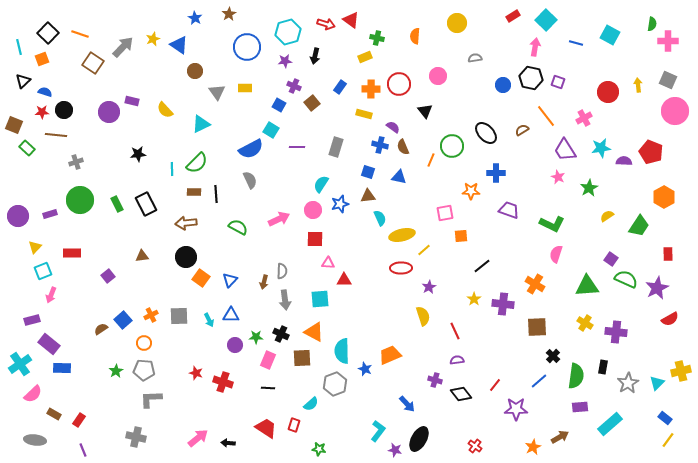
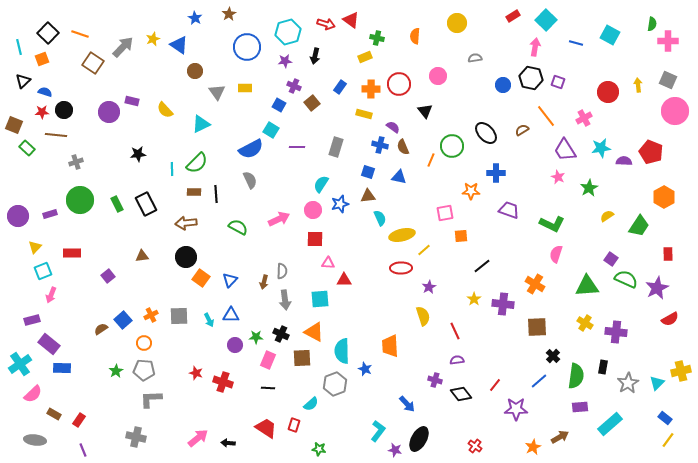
orange trapezoid at (390, 355): moved 9 px up; rotated 70 degrees counterclockwise
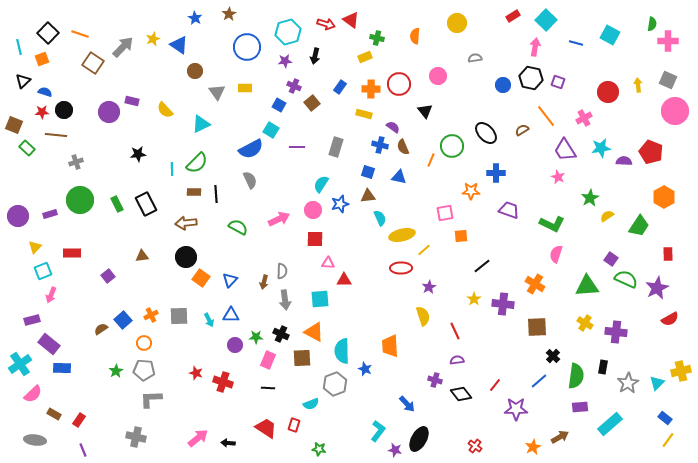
green star at (589, 188): moved 1 px right, 10 px down
cyan semicircle at (311, 404): rotated 21 degrees clockwise
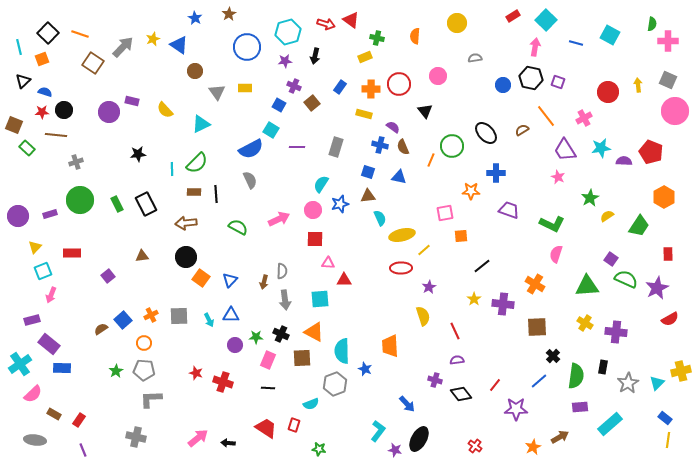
yellow line at (668, 440): rotated 28 degrees counterclockwise
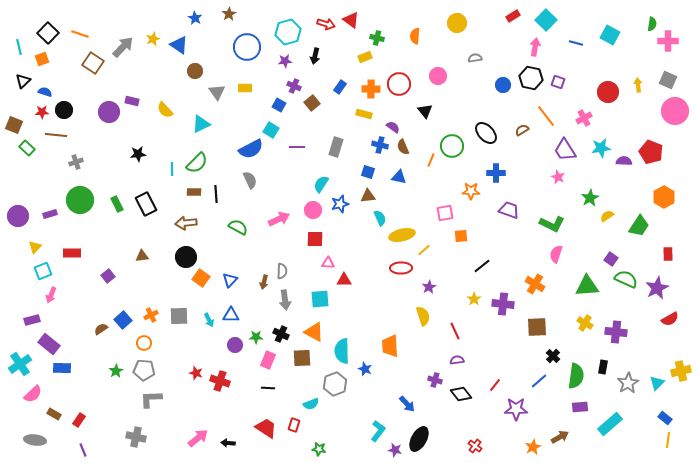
red cross at (223, 382): moved 3 px left, 1 px up
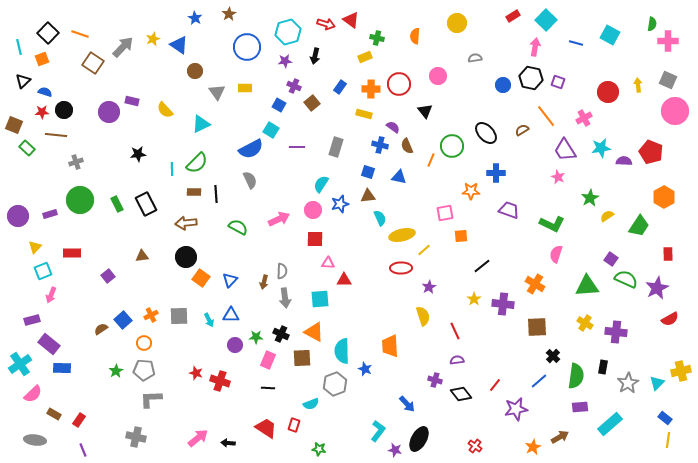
brown semicircle at (403, 147): moved 4 px right, 1 px up
gray arrow at (285, 300): moved 2 px up
purple star at (516, 409): rotated 10 degrees counterclockwise
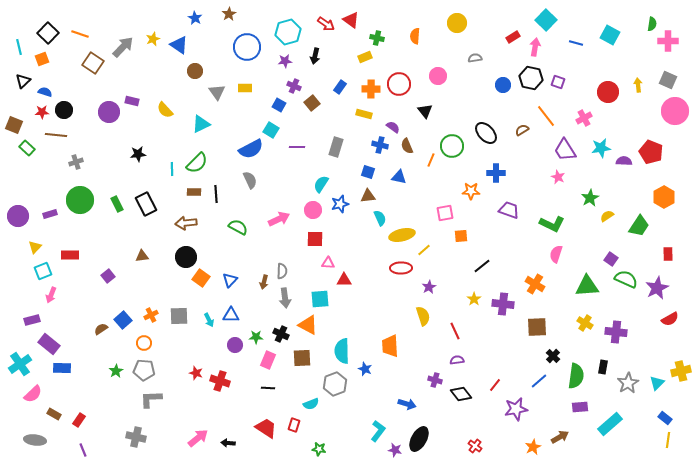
red rectangle at (513, 16): moved 21 px down
red arrow at (326, 24): rotated 18 degrees clockwise
red rectangle at (72, 253): moved 2 px left, 2 px down
orange triangle at (314, 332): moved 6 px left, 7 px up
blue arrow at (407, 404): rotated 30 degrees counterclockwise
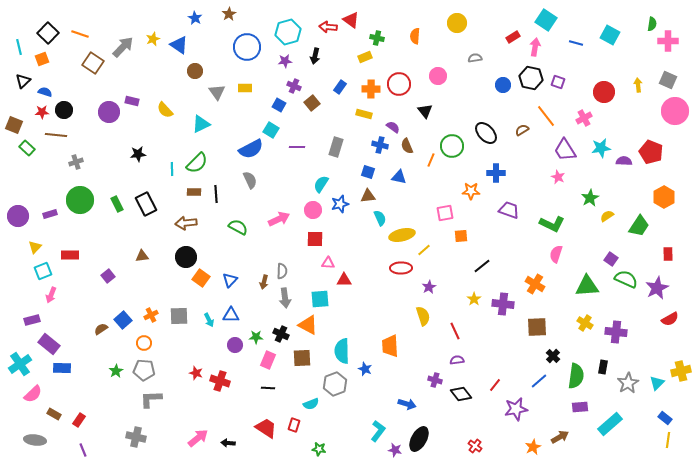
cyan square at (546, 20): rotated 10 degrees counterclockwise
red arrow at (326, 24): moved 2 px right, 3 px down; rotated 150 degrees clockwise
red circle at (608, 92): moved 4 px left
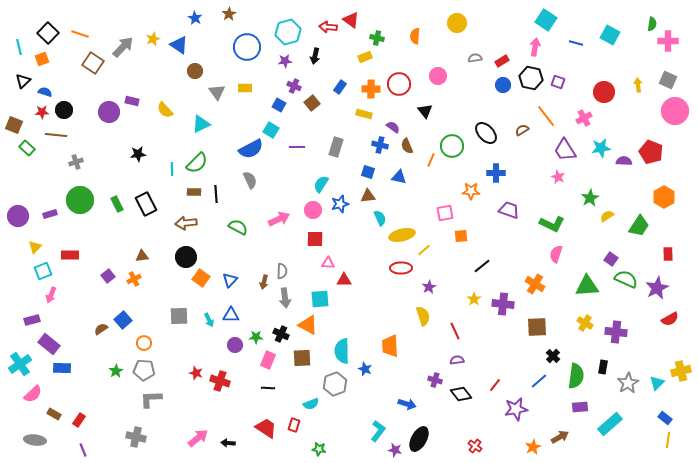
red rectangle at (513, 37): moved 11 px left, 24 px down
orange cross at (151, 315): moved 17 px left, 36 px up
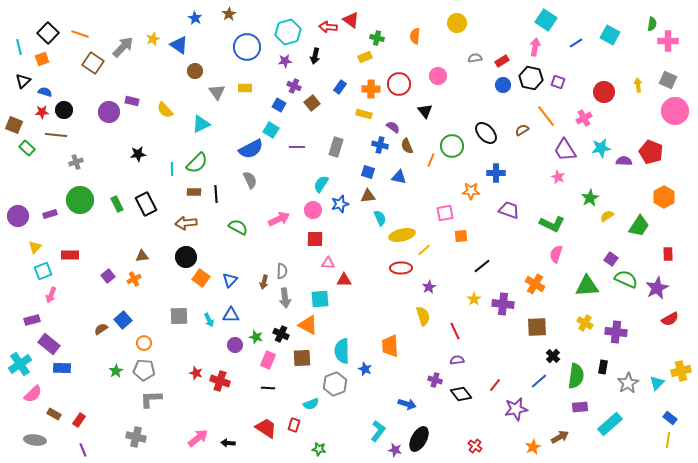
blue line at (576, 43): rotated 48 degrees counterclockwise
green star at (256, 337): rotated 16 degrees clockwise
blue rectangle at (665, 418): moved 5 px right
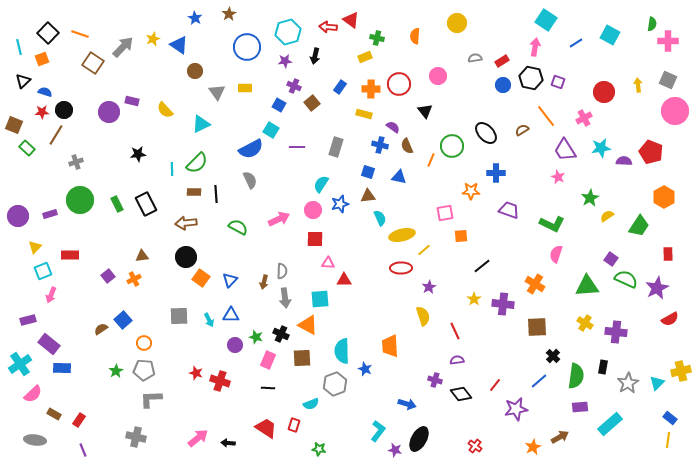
brown line at (56, 135): rotated 65 degrees counterclockwise
purple rectangle at (32, 320): moved 4 px left
